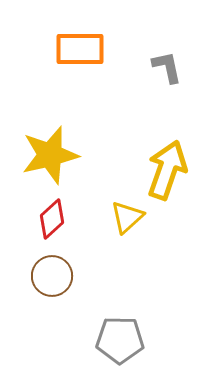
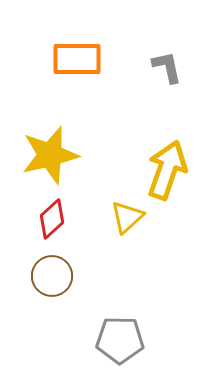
orange rectangle: moved 3 px left, 10 px down
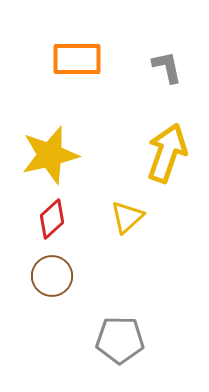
yellow arrow: moved 17 px up
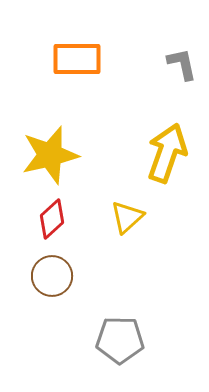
gray L-shape: moved 15 px right, 3 px up
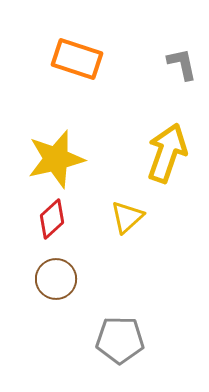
orange rectangle: rotated 18 degrees clockwise
yellow star: moved 6 px right, 4 px down
brown circle: moved 4 px right, 3 px down
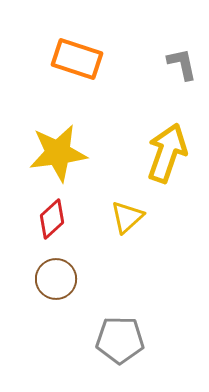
yellow star: moved 2 px right, 6 px up; rotated 6 degrees clockwise
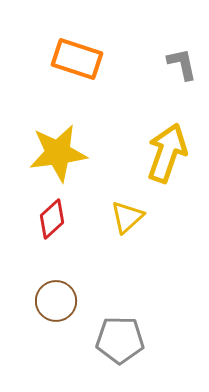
brown circle: moved 22 px down
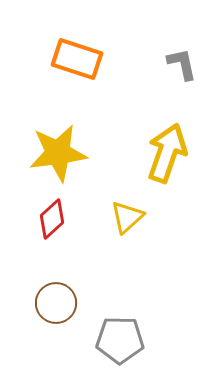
brown circle: moved 2 px down
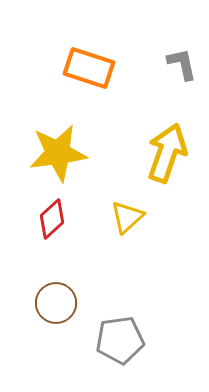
orange rectangle: moved 12 px right, 9 px down
gray pentagon: rotated 9 degrees counterclockwise
